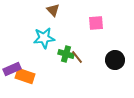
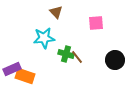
brown triangle: moved 3 px right, 2 px down
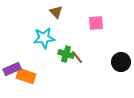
black circle: moved 6 px right, 2 px down
orange rectangle: moved 1 px right
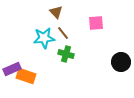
brown line: moved 14 px left, 24 px up
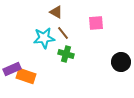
brown triangle: rotated 16 degrees counterclockwise
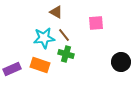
brown line: moved 1 px right, 2 px down
orange rectangle: moved 14 px right, 11 px up
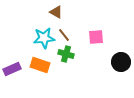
pink square: moved 14 px down
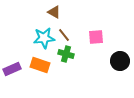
brown triangle: moved 2 px left
black circle: moved 1 px left, 1 px up
